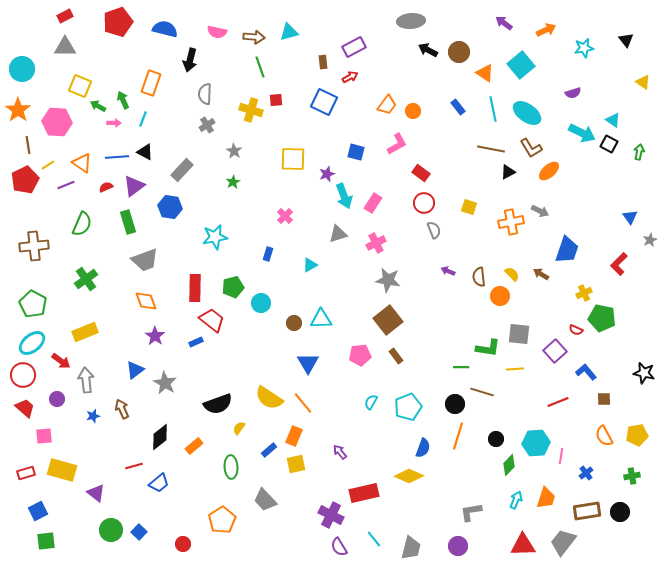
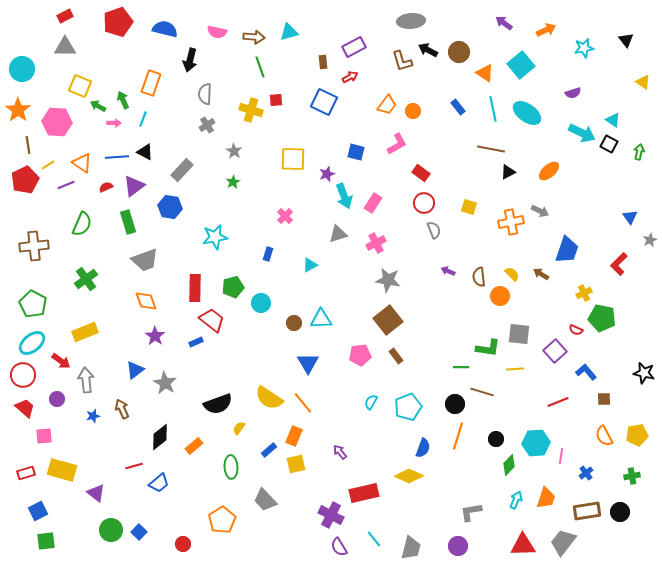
brown L-shape at (531, 148): moved 129 px left, 87 px up; rotated 15 degrees clockwise
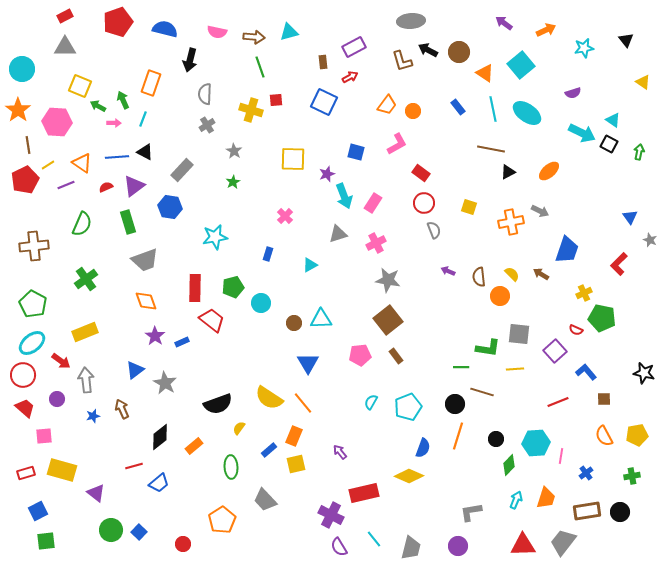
gray star at (650, 240): rotated 24 degrees counterclockwise
blue rectangle at (196, 342): moved 14 px left
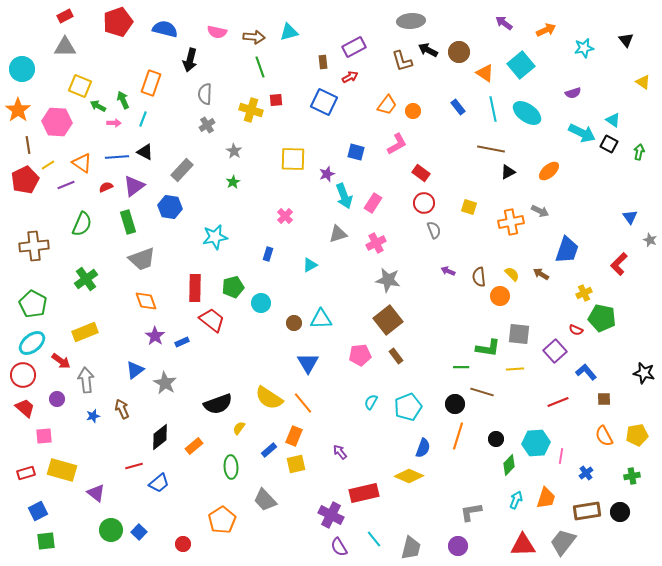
gray trapezoid at (145, 260): moved 3 px left, 1 px up
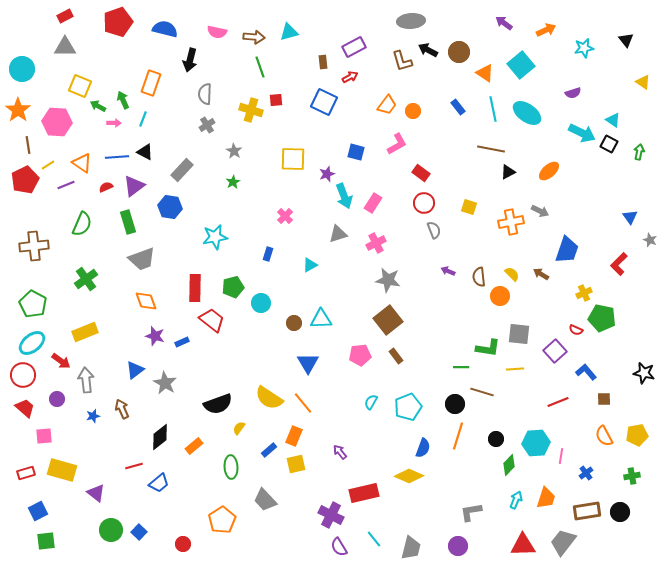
purple star at (155, 336): rotated 18 degrees counterclockwise
